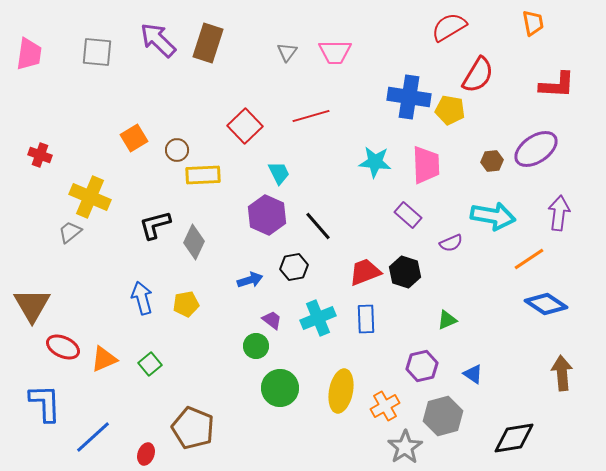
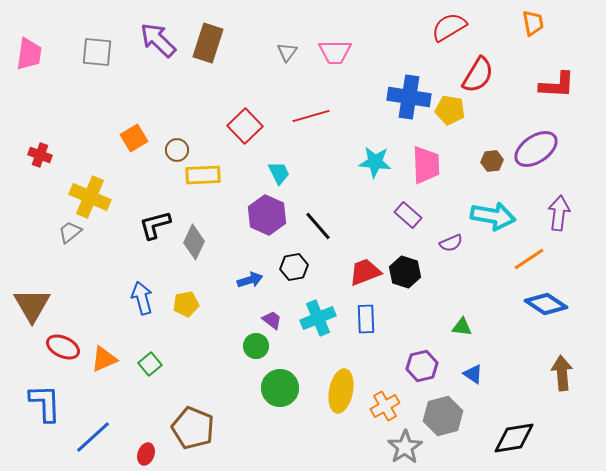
green triangle at (447, 320): moved 15 px right, 7 px down; rotated 30 degrees clockwise
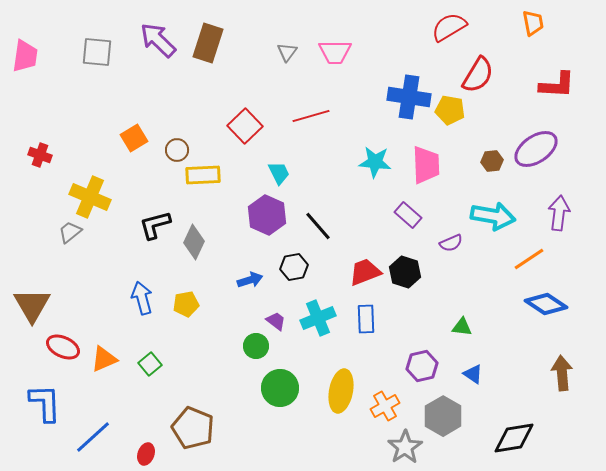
pink trapezoid at (29, 54): moved 4 px left, 2 px down
purple trapezoid at (272, 320): moved 4 px right, 1 px down
gray hexagon at (443, 416): rotated 15 degrees counterclockwise
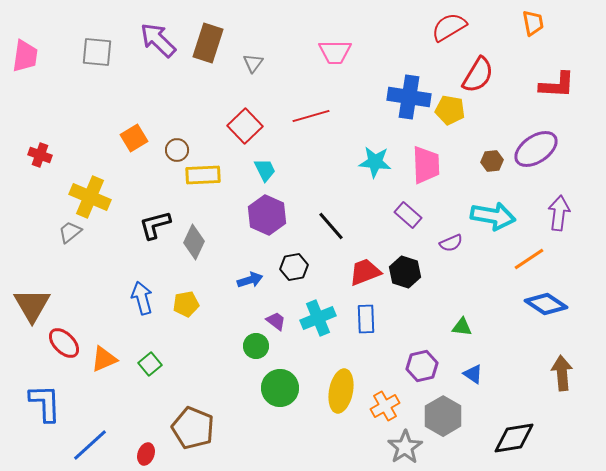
gray triangle at (287, 52): moved 34 px left, 11 px down
cyan trapezoid at (279, 173): moved 14 px left, 3 px up
black line at (318, 226): moved 13 px right
red ellipse at (63, 347): moved 1 px right, 4 px up; rotated 20 degrees clockwise
blue line at (93, 437): moved 3 px left, 8 px down
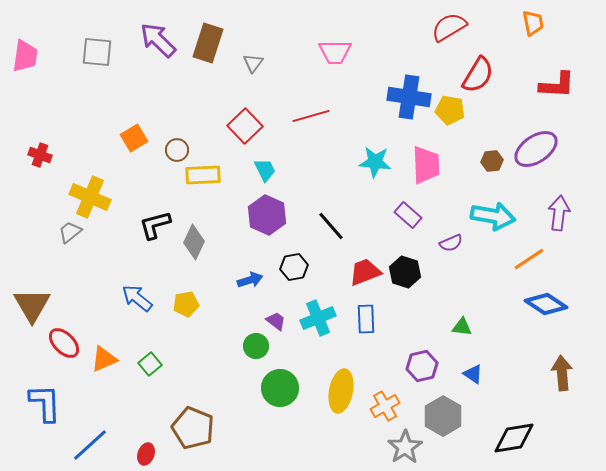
blue arrow at (142, 298): moved 5 px left; rotated 36 degrees counterclockwise
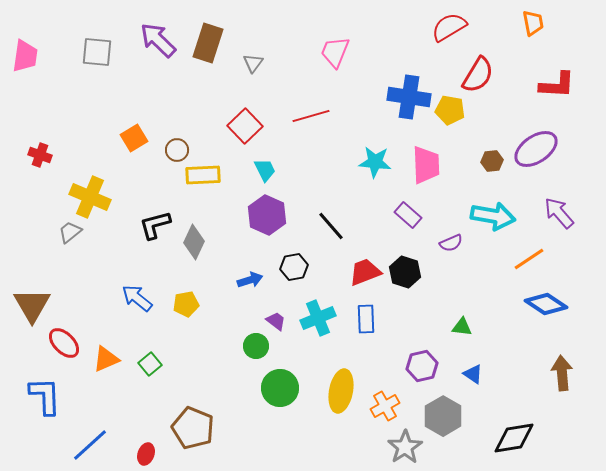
pink trapezoid at (335, 52): rotated 112 degrees clockwise
purple arrow at (559, 213): rotated 48 degrees counterclockwise
orange triangle at (104, 359): moved 2 px right
blue L-shape at (45, 403): moved 7 px up
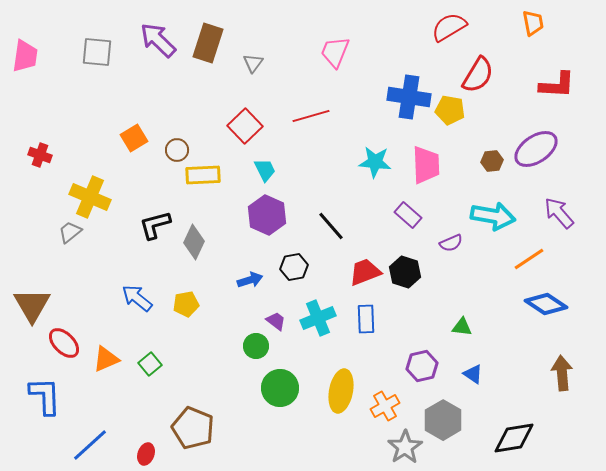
gray hexagon at (443, 416): moved 4 px down
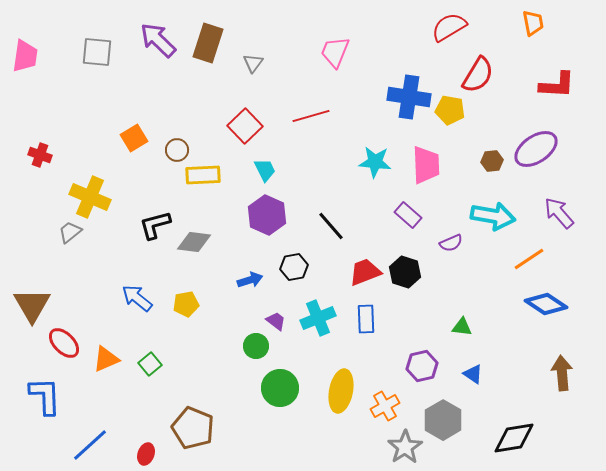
gray diamond at (194, 242): rotated 72 degrees clockwise
